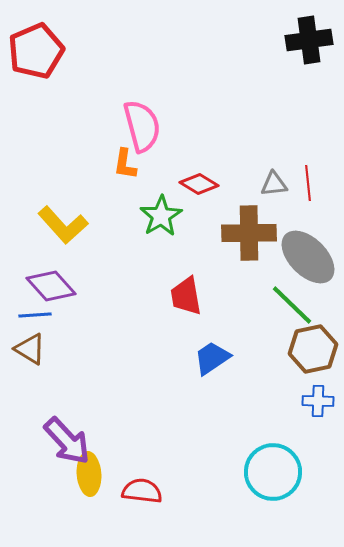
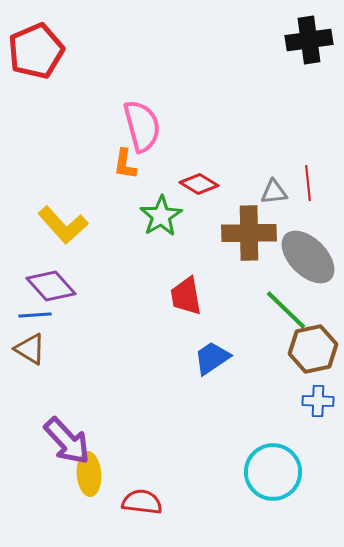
gray triangle: moved 8 px down
green line: moved 6 px left, 5 px down
red semicircle: moved 11 px down
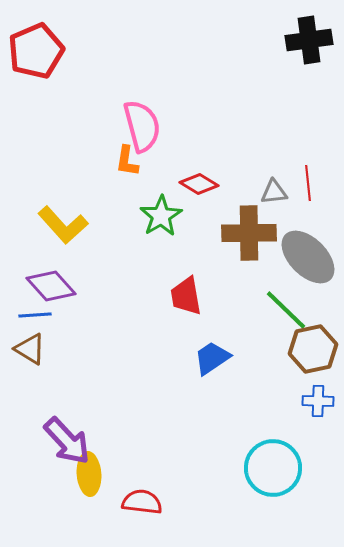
orange L-shape: moved 2 px right, 3 px up
cyan circle: moved 4 px up
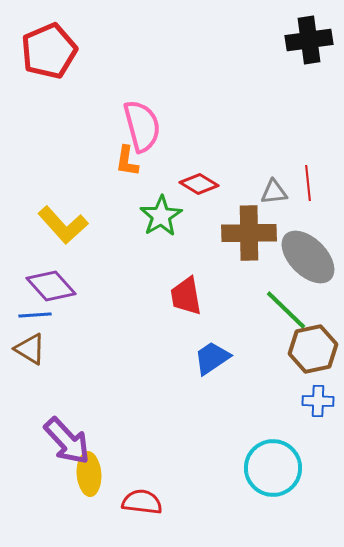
red pentagon: moved 13 px right
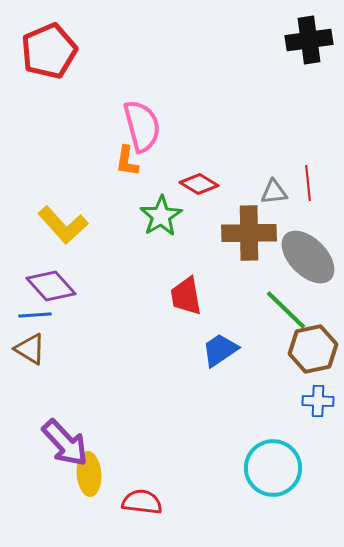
blue trapezoid: moved 8 px right, 8 px up
purple arrow: moved 2 px left, 2 px down
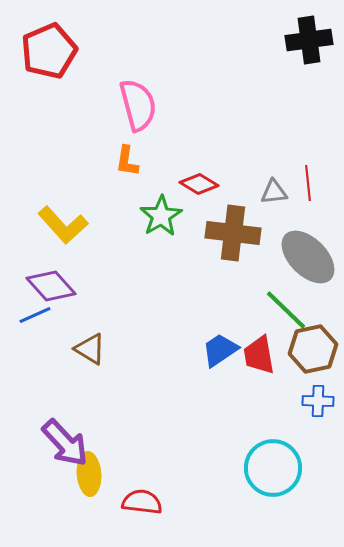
pink semicircle: moved 4 px left, 21 px up
brown cross: moved 16 px left; rotated 8 degrees clockwise
red trapezoid: moved 73 px right, 59 px down
blue line: rotated 20 degrees counterclockwise
brown triangle: moved 60 px right
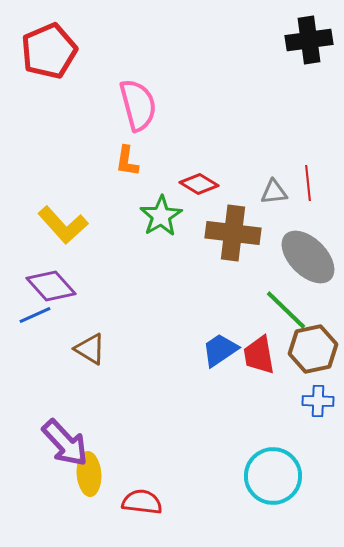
cyan circle: moved 8 px down
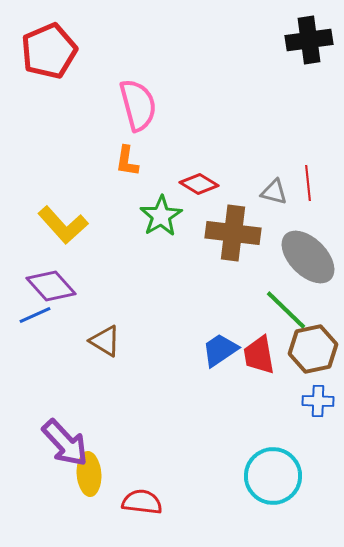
gray triangle: rotated 20 degrees clockwise
brown triangle: moved 15 px right, 8 px up
